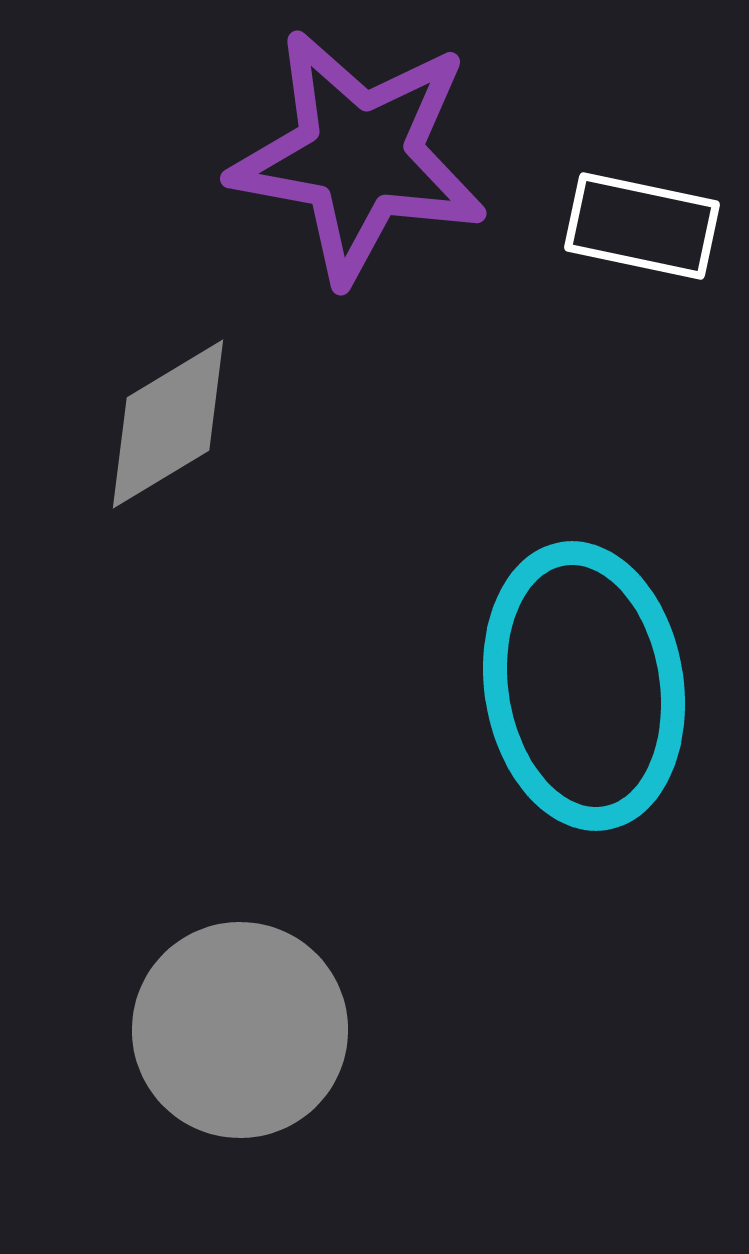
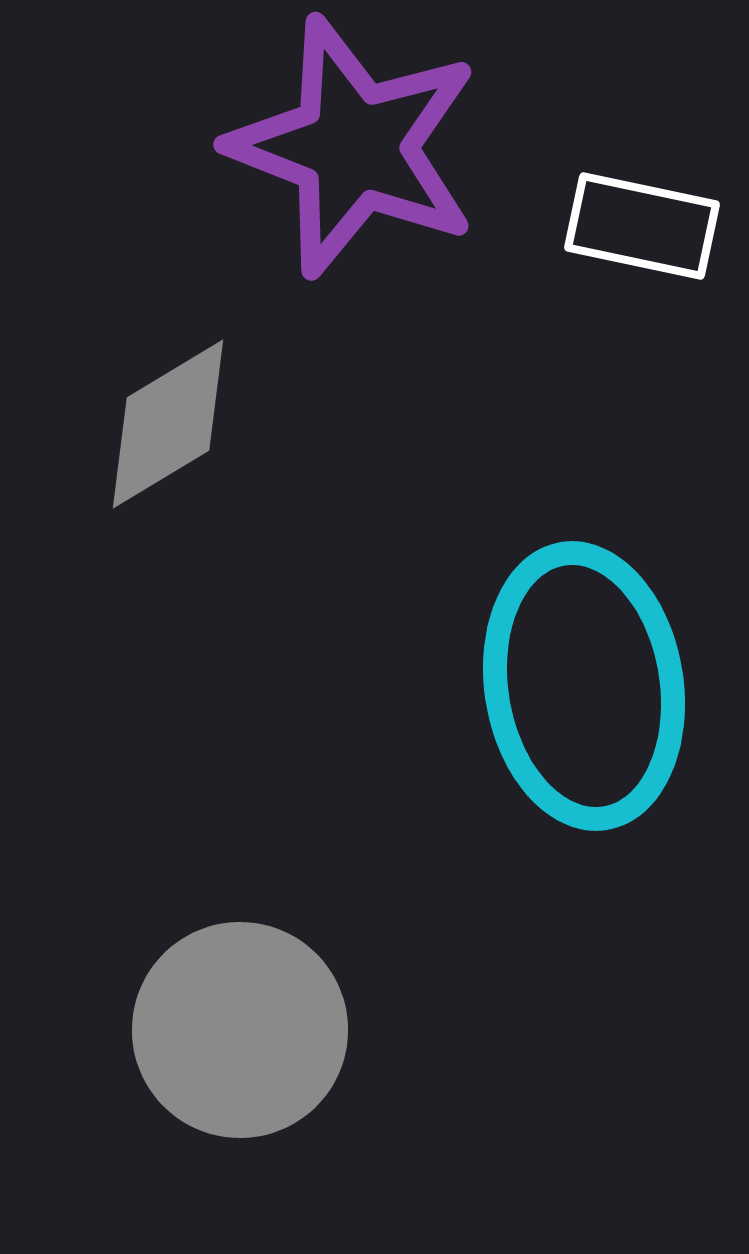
purple star: moved 5 px left, 9 px up; rotated 11 degrees clockwise
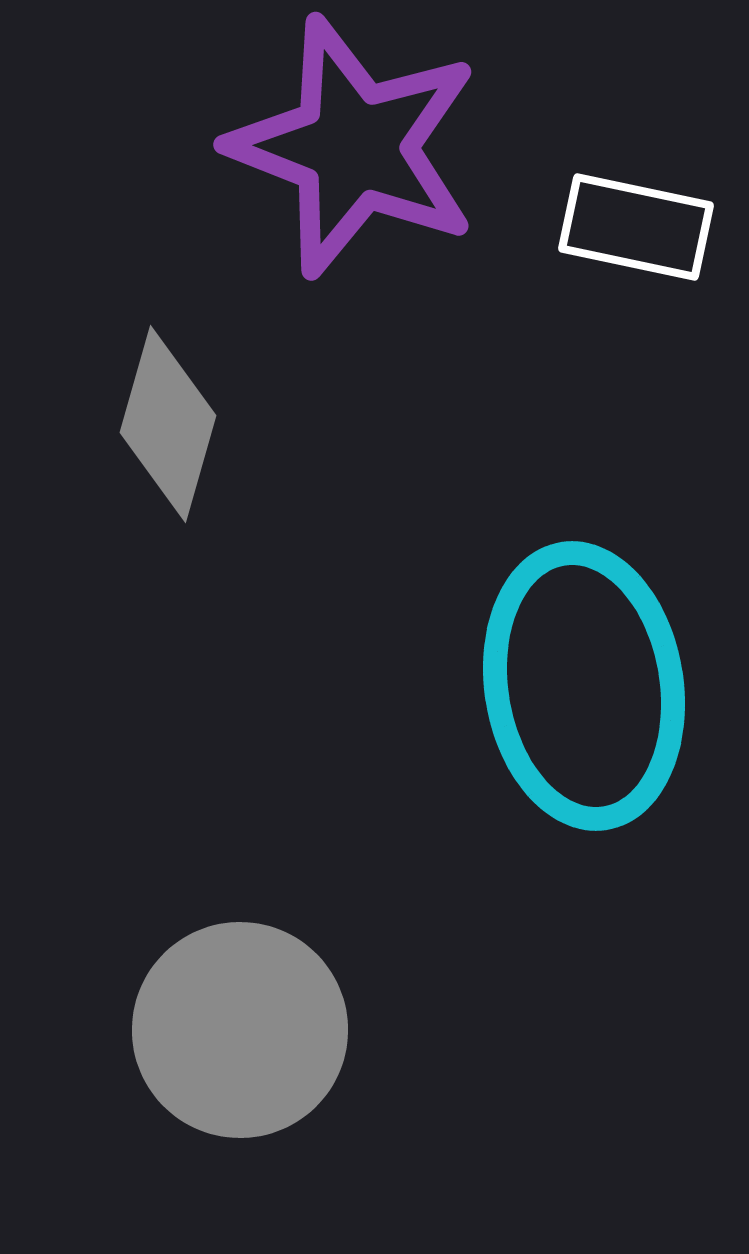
white rectangle: moved 6 px left, 1 px down
gray diamond: rotated 43 degrees counterclockwise
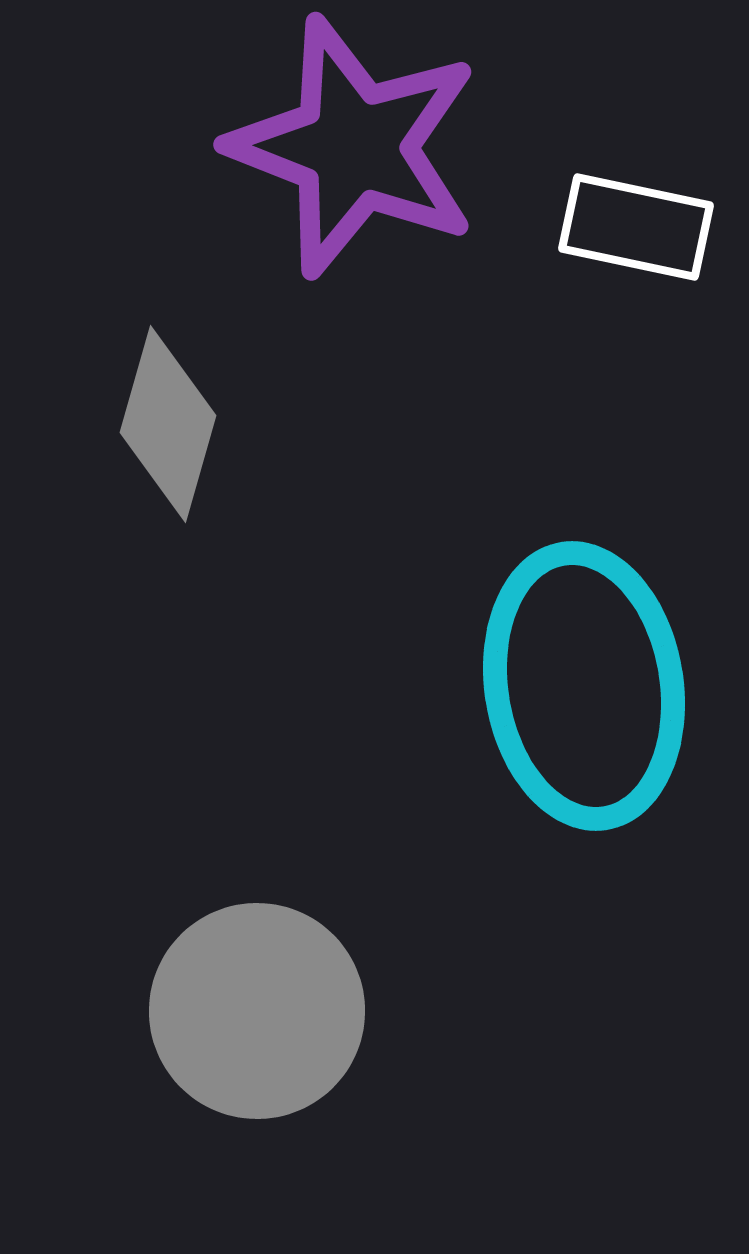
gray circle: moved 17 px right, 19 px up
